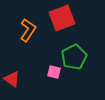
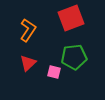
red square: moved 9 px right
green pentagon: rotated 20 degrees clockwise
red triangle: moved 16 px right, 16 px up; rotated 42 degrees clockwise
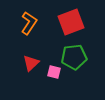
red square: moved 4 px down
orange L-shape: moved 1 px right, 7 px up
red triangle: moved 3 px right
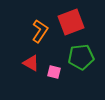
orange L-shape: moved 11 px right, 8 px down
green pentagon: moved 7 px right
red triangle: rotated 48 degrees counterclockwise
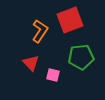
red square: moved 1 px left, 2 px up
red triangle: rotated 18 degrees clockwise
pink square: moved 1 px left, 3 px down
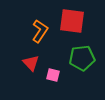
red square: moved 2 px right, 1 px down; rotated 28 degrees clockwise
green pentagon: moved 1 px right, 1 px down
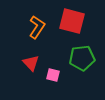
red square: rotated 8 degrees clockwise
orange L-shape: moved 3 px left, 4 px up
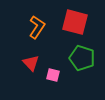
red square: moved 3 px right, 1 px down
green pentagon: rotated 25 degrees clockwise
